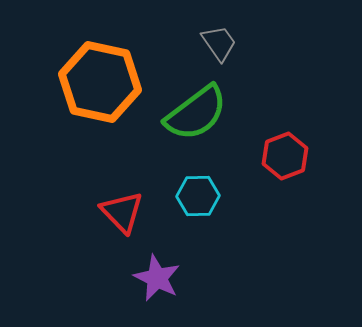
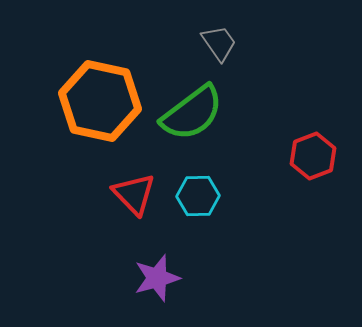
orange hexagon: moved 19 px down
green semicircle: moved 4 px left
red hexagon: moved 28 px right
red triangle: moved 12 px right, 18 px up
purple star: rotated 30 degrees clockwise
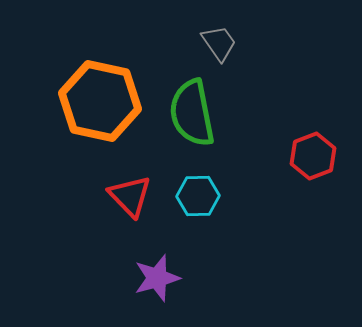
green semicircle: rotated 116 degrees clockwise
red triangle: moved 4 px left, 2 px down
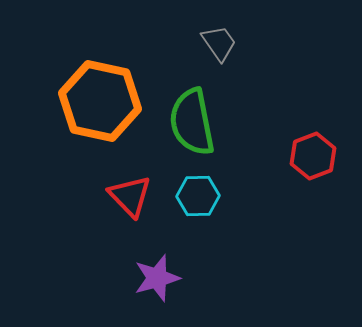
green semicircle: moved 9 px down
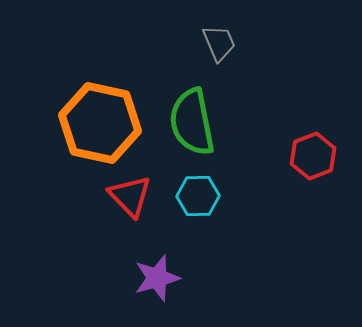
gray trapezoid: rotated 12 degrees clockwise
orange hexagon: moved 22 px down
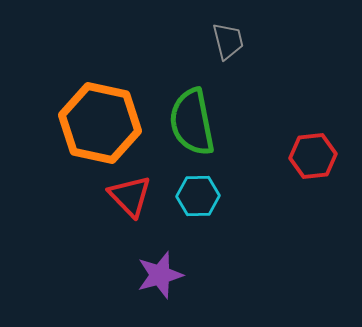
gray trapezoid: moved 9 px right, 2 px up; rotated 9 degrees clockwise
red hexagon: rotated 15 degrees clockwise
purple star: moved 3 px right, 3 px up
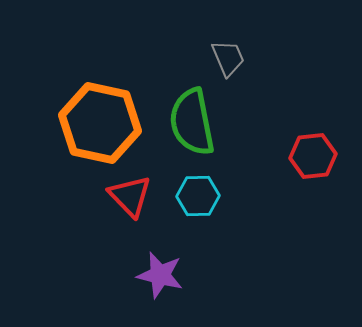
gray trapezoid: moved 17 px down; rotated 9 degrees counterclockwise
purple star: rotated 30 degrees clockwise
